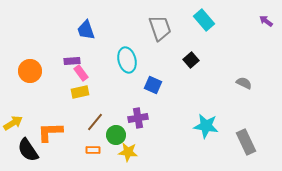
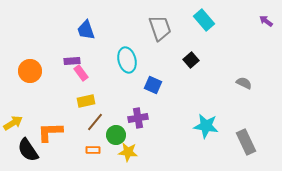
yellow rectangle: moved 6 px right, 9 px down
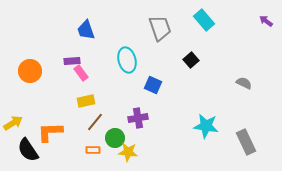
green circle: moved 1 px left, 3 px down
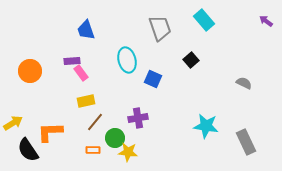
blue square: moved 6 px up
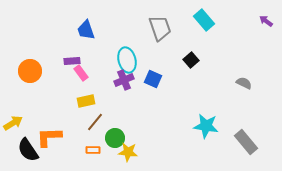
purple cross: moved 14 px left, 38 px up; rotated 12 degrees counterclockwise
orange L-shape: moved 1 px left, 5 px down
gray rectangle: rotated 15 degrees counterclockwise
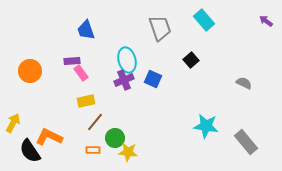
yellow arrow: rotated 30 degrees counterclockwise
orange L-shape: rotated 28 degrees clockwise
black semicircle: moved 2 px right, 1 px down
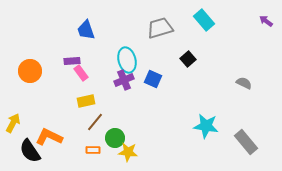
gray trapezoid: rotated 88 degrees counterclockwise
black square: moved 3 px left, 1 px up
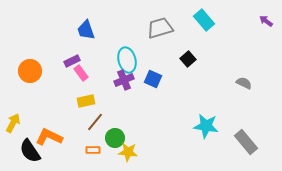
purple rectangle: rotated 21 degrees counterclockwise
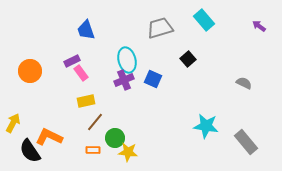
purple arrow: moved 7 px left, 5 px down
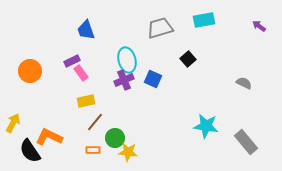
cyan rectangle: rotated 60 degrees counterclockwise
